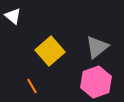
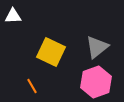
white triangle: rotated 42 degrees counterclockwise
yellow square: moved 1 px right, 1 px down; rotated 24 degrees counterclockwise
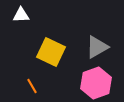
white triangle: moved 8 px right, 1 px up
gray triangle: rotated 10 degrees clockwise
pink hexagon: moved 1 px down
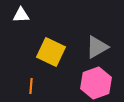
orange line: moved 1 px left; rotated 35 degrees clockwise
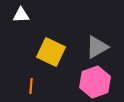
pink hexagon: moved 1 px left, 1 px up
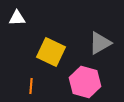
white triangle: moved 4 px left, 3 px down
gray triangle: moved 3 px right, 4 px up
pink hexagon: moved 10 px left; rotated 24 degrees counterclockwise
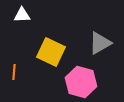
white triangle: moved 5 px right, 3 px up
pink hexagon: moved 4 px left
orange line: moved 17 px left, 14 px up
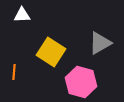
yellow square: rotated 8 degrees clockwise
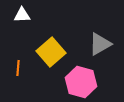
gray triangle: moved 1 px down
yellow square: rotated 16 degrees clockwise
orange line: moved 4 px right, 4 px up
